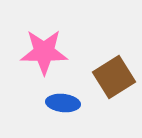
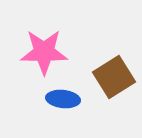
blue ellipse: moved 4 px up
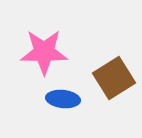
brown square: moved 1 px down
